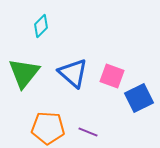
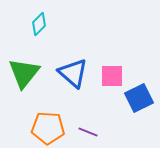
cyan diamond: moved 2 px left, 2 px up
pink square: rotated 20 degrees counterclockwise
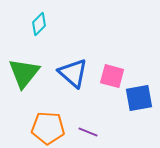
pink square: rotated 15 degrees clockwise
blue square: rotated 16 degrees clockwise
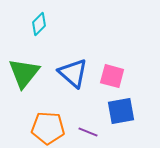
blue square: moved 18 px left, 13 px down
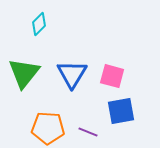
blue triangle: moved 1 px left, 1 px down; rotated 20 degrees clockwise
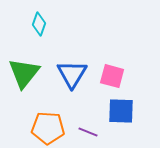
cyan diamond: rotated 25 degrees counterclockwise
blue square: rotated 12 degrees clockwise
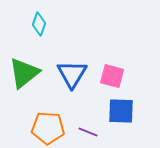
green triangle: rotated 12 degrees clockwise
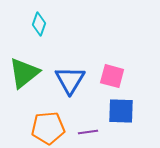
blue triangle: moved 2 px left, 6 px down
orange pentagon: rotated 8 degrees counterclockwise
purple line: rotated 30 degrees counterclockwise
